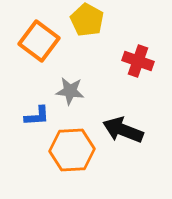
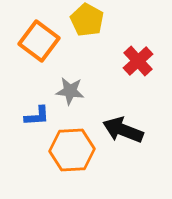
red cross: rotated 28 degrees clockwise
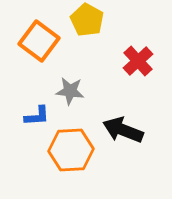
orange hexagon: moved 1 px left
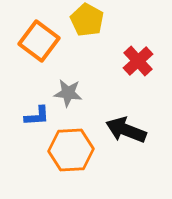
gray star: moved 2 px left, 2 px down
black arrow: moved 3 px right
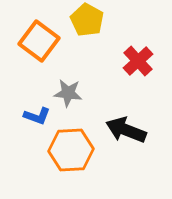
blue L-shape: rotated 24 degrees clockwise
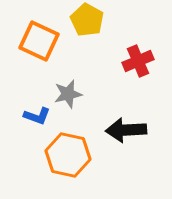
orange square: rotated 12 degrees counterclockwise
red cross: rotated 20 degrees clockwise
gray star: moved 1 px down; rotated 20 degrees counterclockwise
black arrow: rotated 24 degrees counterclockwise
orange hexagon: moved 3 px left, 5 px down; rotated 15 degrees clockwise
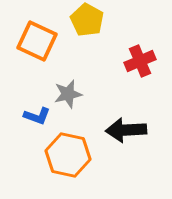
orange square: moved 2 px left
red cross: moved 2 px right
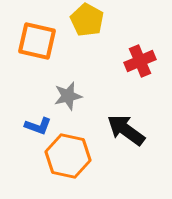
orange square: rotated 12 degrees counterclockwise
gray star: moved 2 px down
blue L-shape: moved 1 px right, 10 px down
black arrow: rotated 39 degrees clockwise
orange hexagon: moved 1 px down
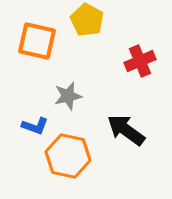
blue L-shape: moved 3 px left
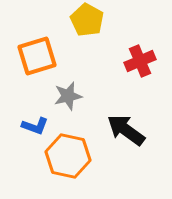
orange square: moved 15 px down; rotated 30 degrees counterclockwise
